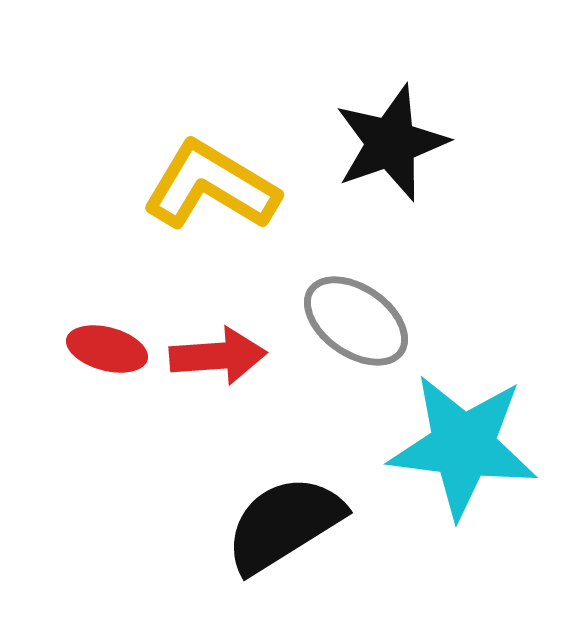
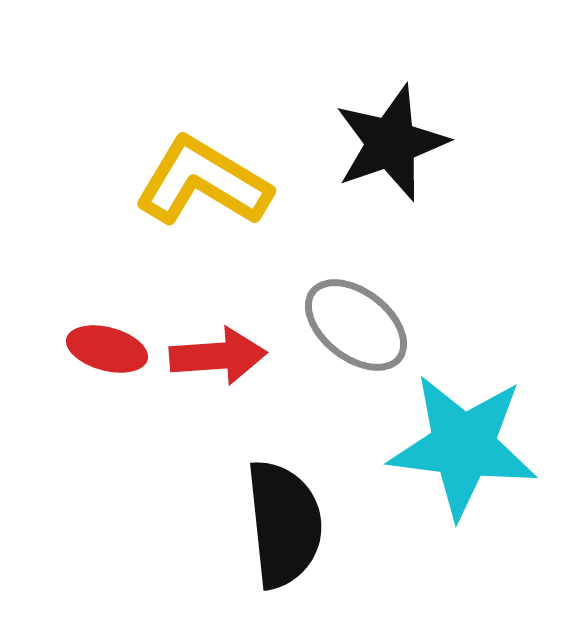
yellow L-shape: moved 8 px left, 4 px up
gray ellipse: moved 4 px down; rotated 3 degrees clockwise
black semicircle: rotated 116 degrees clockwise
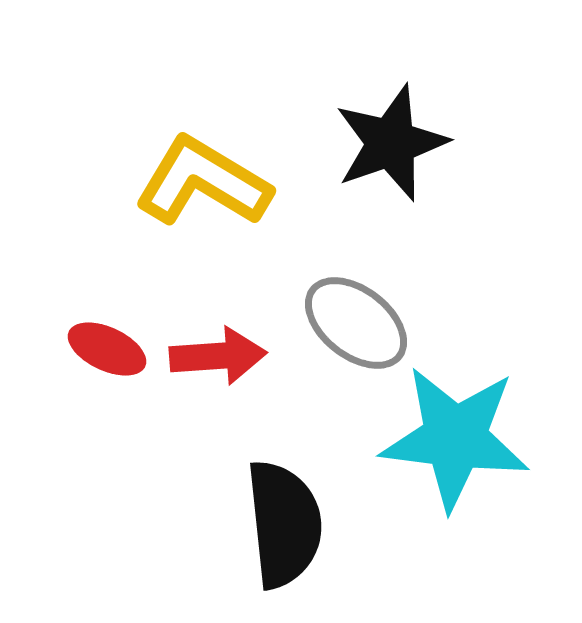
gray ellipse: moved 2 px up
red ellipse: rotated 10 degrees clockwise
cyan star: moved 8 px left, 8 px up
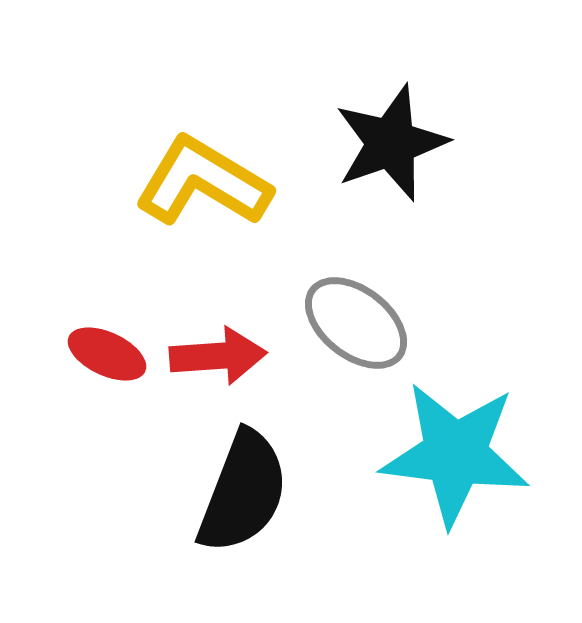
red ellipse: moved 5 px down
cyan star: moved 16 px down
black semicircle: moved 41 px left, 32 px up; rotated 27 degrees clockwise
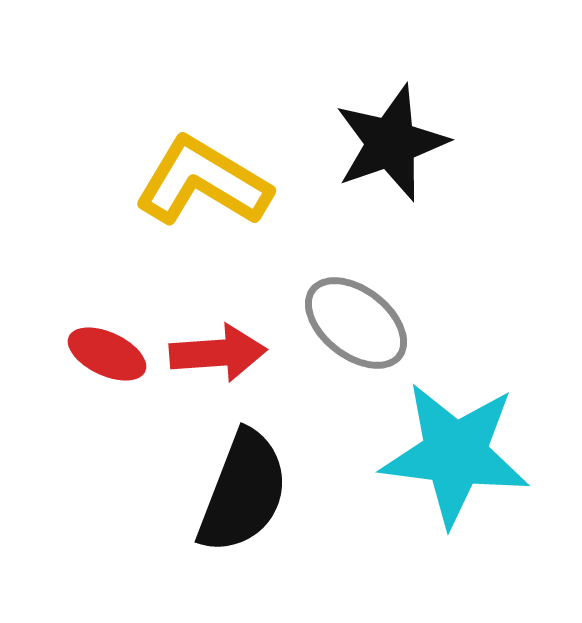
red arrow: moved 3 px up
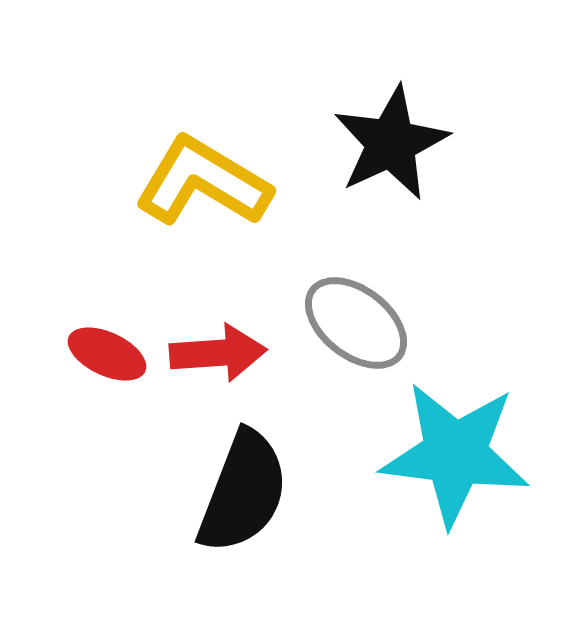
black star: rotated 6 degrees counterclockwise
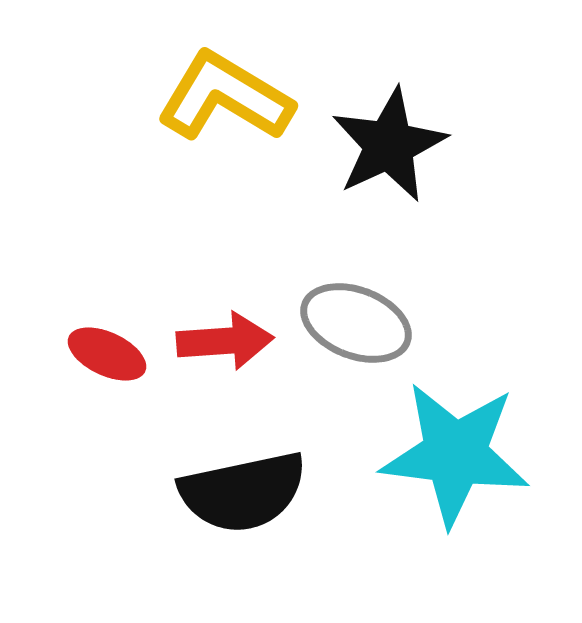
black star: moved 2 px left, 2 px down
yellow L-shape: moved 22 px right, 85 px up
gray ellipse: rotated 17 degrees counterclockwise
red arrow: moved 7 px right, 12 px up
black semicircle: rotated 57 degrees clockwise
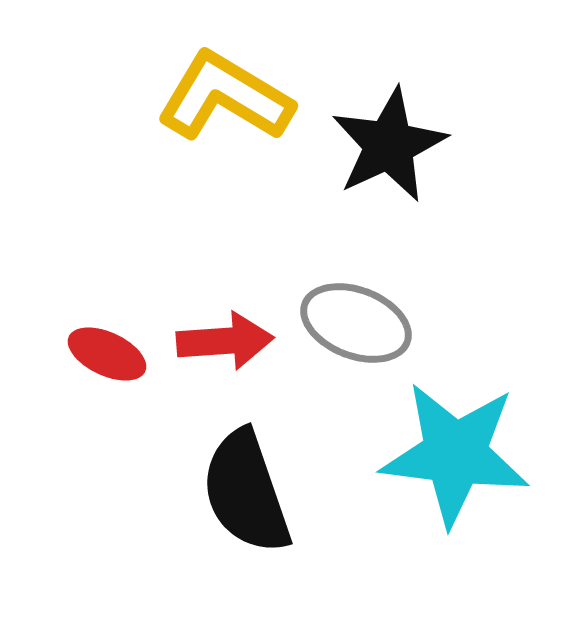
black semicircle: moved 3 px right; rotated 83 degrees clockwise
